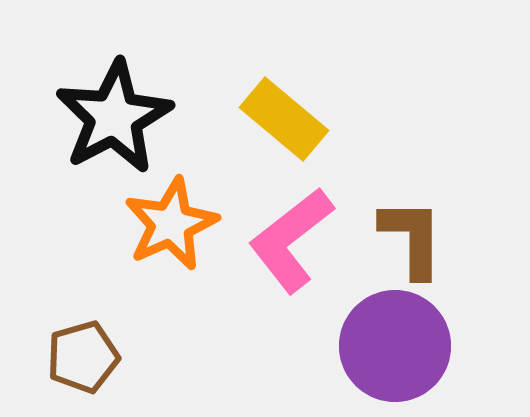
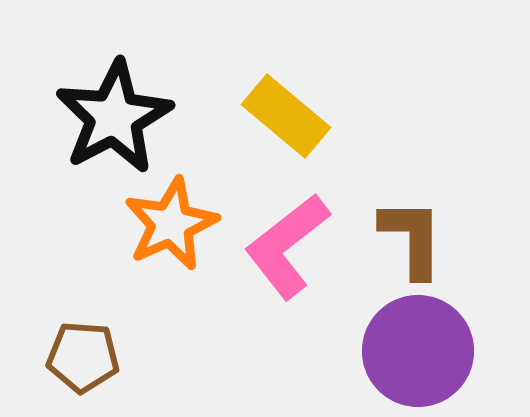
yellow rectangle: moved 2 px right, 3 px up
pink L-shape: moved 4 px left, 6 px down
purple circle: moved 23 px right, 5 px down
brown pentagon: rotated 20 degrees clockwise
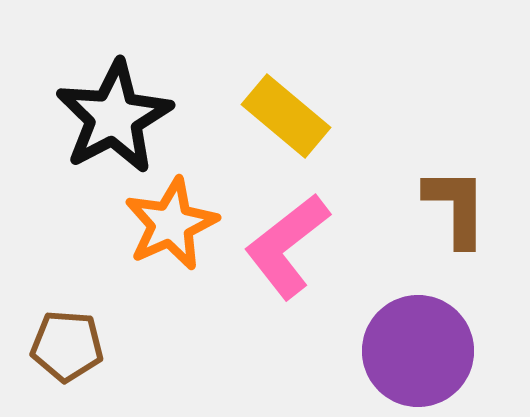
brown L-shape: moved 44 px right, 31 px up
brown pentagon: moved 16 px left, 11 px up
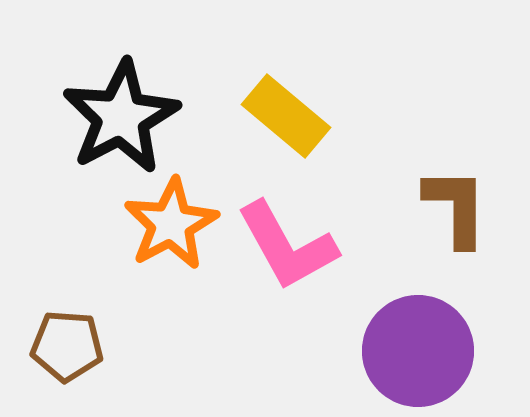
black star: moved 7 px right
orange star: rotated 4 degrees counterclockwise
pink L-shape: rotated 81 degrees counterclockwise
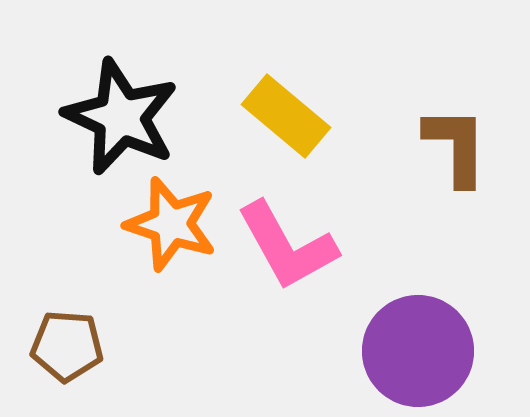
black star: rotated 19 degrees counterclockwise
brown L-shape: moved 61 px up
orange star: rotated 26 degrees counterclockwise
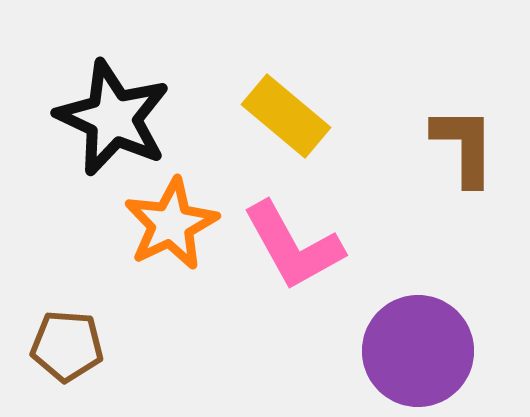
black star: moved 8 px left, 1 px down
brown L-shape: moved 8 px right
orange star: rotated 28 degrees clockwise
pink L-shape: moved 6 px right
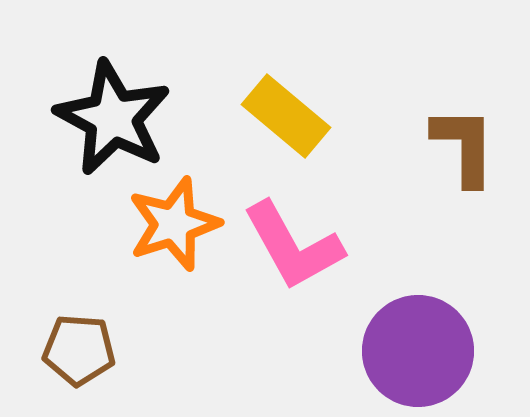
black star: rotated 3 degrees clockwise
orange star: moved 3 px right; rotated 8 degrees clockwise
brown pentagon: moved 12 px right, 4 px down
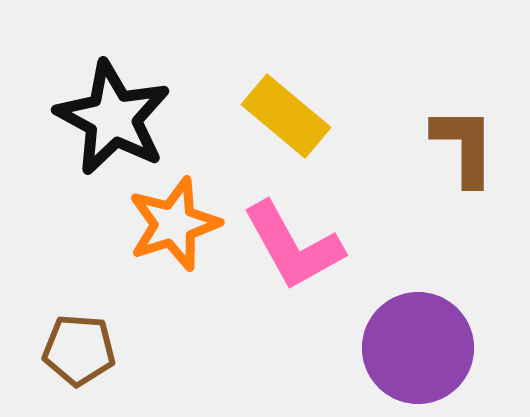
purple circle: moved 3 px up
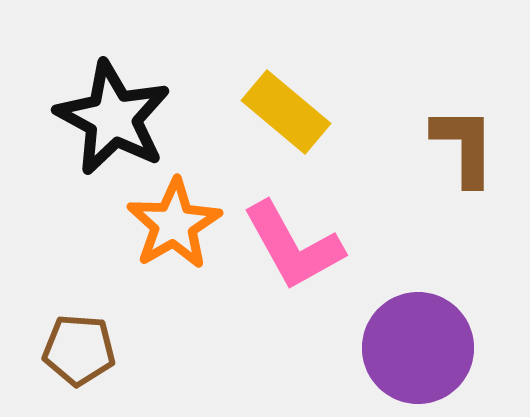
yellow rectangle: moved 4 px up
orange star: rotated 12 degrees counterclockwise
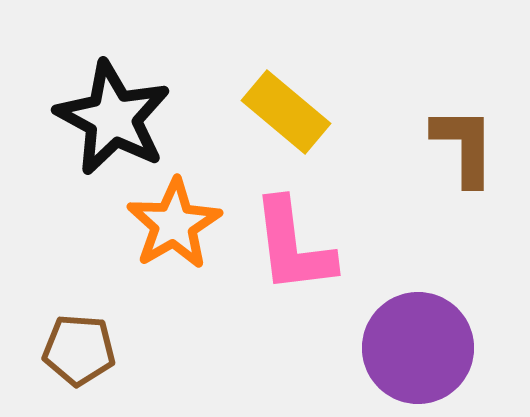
pink L-shape: rotated 22 degrees clockwise
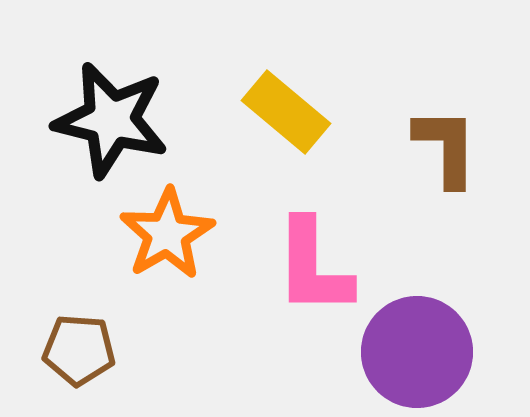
black star: moved 2 px left, 2 px down; rotated 14 degrees counterclockwise
brown L-shape: moved 18 px left, 1 px down
orange star: moved 7 px left, 10 px down
pink L-shape: moved 20 px right, 21 px down; rotated 7 degrees clockwise
purple circle: moved 1 px left, 4 px down
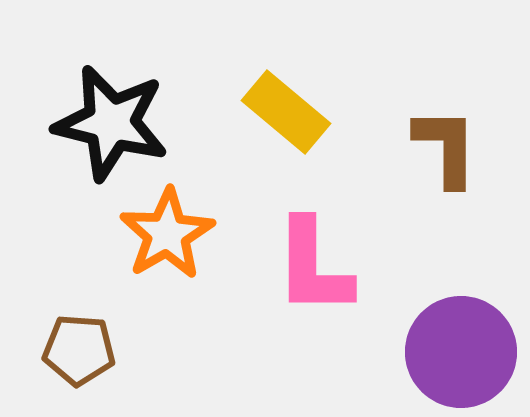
black star: moved 3 px down
purple circle: moved 44 px right
